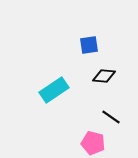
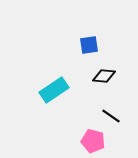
black line: moved 1 px up
pink pentagon: moved 2 px up
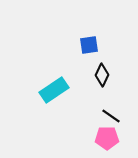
black diamond: moved 2 px left, 1 px up; rotated 70 degrees counterclockwise
pink pentagon: moved 14 px right, 3 px up; rotated 15 degrees counterclockwise
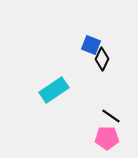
blue square: moved 2 px right; rotated 30 degrees clockwise
black diamond: moved 16 px up
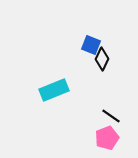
cyan rectangle: rotated 12 degrees clockwise
pink pentagon: rotated 20 degrees counterclockwise
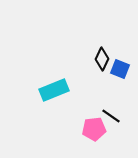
blue square: moved 29 px right, 24 px down
pink pentagon: moved 13 px left, 9 px up; rotated 15 degrees clockwise
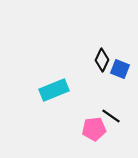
black diamond: moved 1 px down
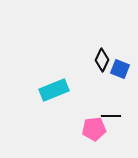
black line: rotated 36 degrees counterclockwise
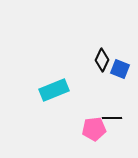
black line: moved 1 px right, 2 px down
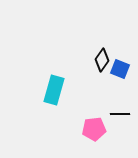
black diamond: rotated 10 degrees clockwise
cyan rectangle: rotated 52 degrees counterclockwise
black line: moved 8 px right, 4 px up
